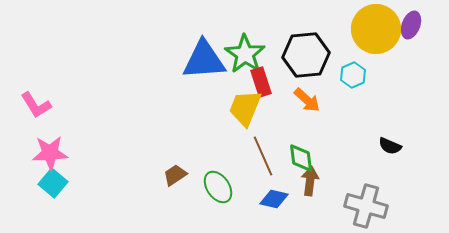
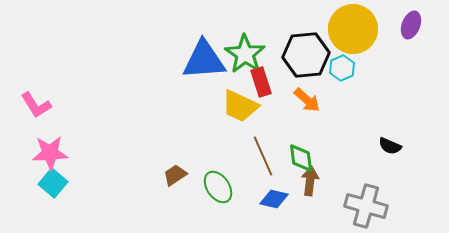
yellow circle: moved 23 px left
cyan hexagon: moved 11 px left, 7 px up
yellow trapezoid: moved 5 px left, 2 px up; rotated 87 degrees counterclockwise
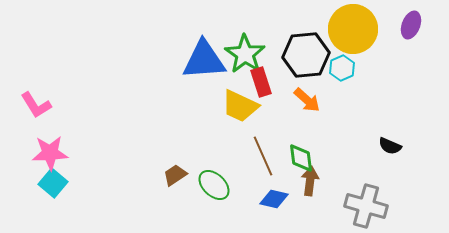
green ellipse: moved 4 px left, 2 px up; rotated 12 degrees counterclockwise
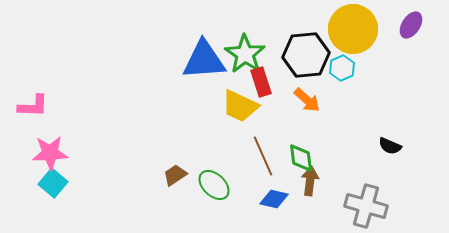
purple ellipse: rotated 12 degrees clockwise
pink L-shape: moved 3 px left, 1 px down; rotated 56 degrees counterclockwise
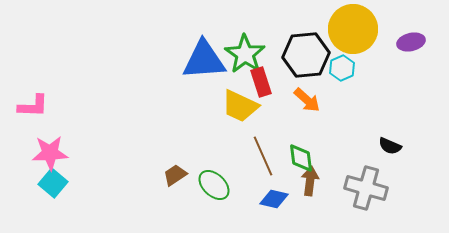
purple ellipse: moved 17 px down; rotated 44 degrees clockwise
gray cross: moved 18 px up
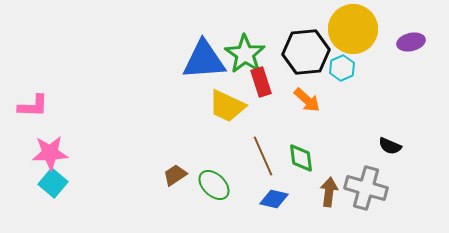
black hexagon: moved 3 px up
yellow trapezoid: moved 13 px left
brown arrow: moved 19 px right, 11 px down
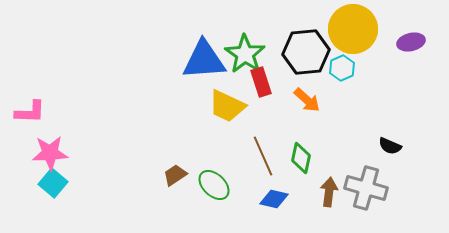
pink L-shape: moved 3 px left, 6 px down
green diamond: rotated 20 degrees clockwise
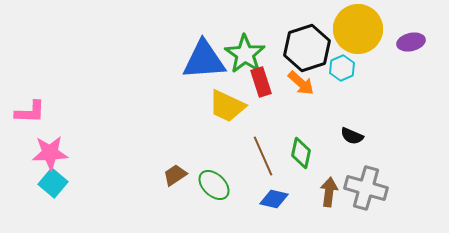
yellow circle: moved 5 px right
black hexagon: moved 1 px right, 4 px up; rotated 12 degrees counterclockwise
orange arrow: moved 6 px left, 17 px up
black semicircle: moved 38 px left, 10 px up
green diamond: moved 5 px up
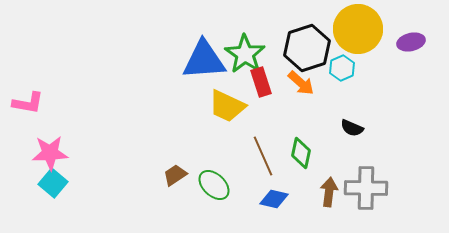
pink L-shape: moved 2 px left, 9 px up; rotated 8 degrees clockwise
black semicircle: moved 8 px up
gray cross: rotated 15 degrees counterclockwise
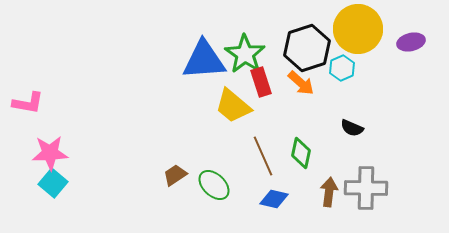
yellow trapezoid: moved 6 px right; rotated 15 degrees clockwise
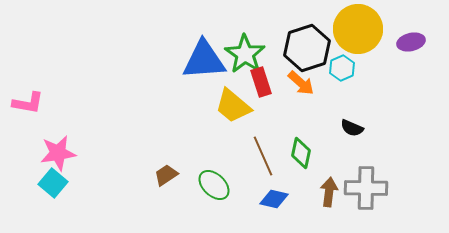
pink star: moved 8 px right; rotated 6 degrees counterclockwise
brown trapezoid: moved 9 px left
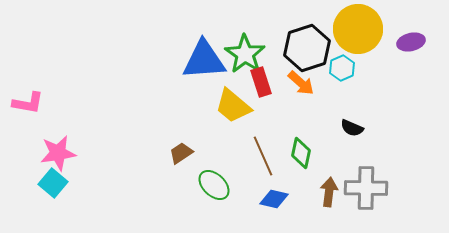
brown trapezoid: moved 15 px right, 22 px up
